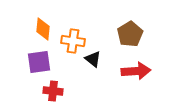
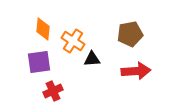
brown pentagon: rotated 20 degrees clockwise
orange cross: rotated 25 degrees clockwise
black triangle: moved 1 px left; rotated 42 degrees counterclockwise
red cross: rotated 30 degrees counterclockwise
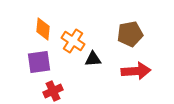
black triangle: moved 1 px right
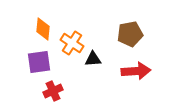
orange cross: moved 1 px left, 2 px down
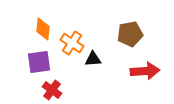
red arrow: moved 9 px right
red cross: moved 1 px left, 1 px up; rotated 30 degrees counterclockwise
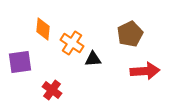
brown pentagon: rotated 15 degrees counterclockwise
purple square: moved 19 px left
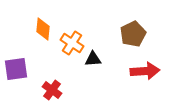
brown pentagon: moved 3 px right
purple square: moved 4 px left, 7 px down
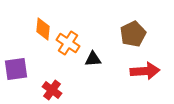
orange cross: moved 4 px left
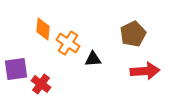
red cross: moved 11 px left, 6 px up
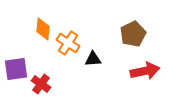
red arrow: rotated 8 degrees counterclockwise
